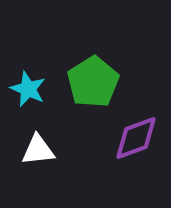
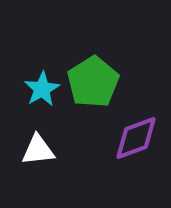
cyan star: moved 14 px right; rotated 18 degrees clockwise
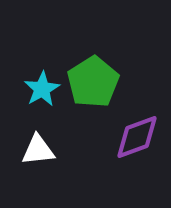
purple diamond: moved 1 px right, 1 px up
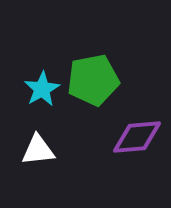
green pentagon: moved 2 px up; rotated 21 degrees clockwise
purple diamond: rotated 15 degrees clockwise
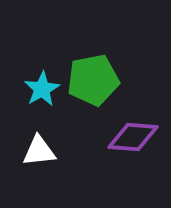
purple diamond: moved 4 px left; rotated 9 degrees clockwise
white triangle: moved 1 px right, 1 px down
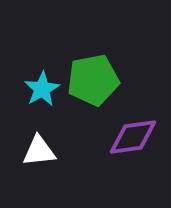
purple diamond: rotated 12 degrees counterclockwise
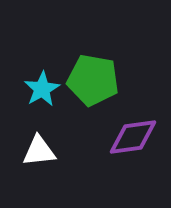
green pentagon: rotated 21 degrees clockwise
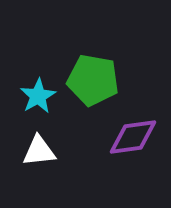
cyan star: moved 4 px left, 7 px down
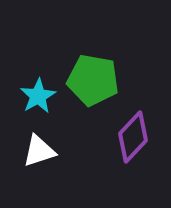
purple diamond: rotated 39 degrees counterclockwise
white triangle: rotated 12 degrees counterclockwise
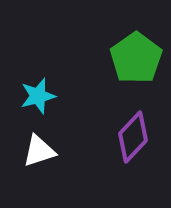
green pentagon: moved 43 px right, 22 px up; rotated 27 degrees clockwise
cyan star: rotated 15 degrees clockwise
